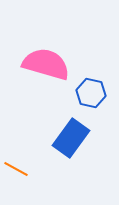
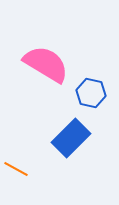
pink semicircle: rotated 15 degrees clockwise
blue rectangle: rotated 9 degrees clockwise
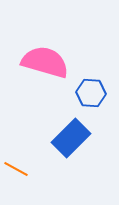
pink semicircle: moved 1 px left, 2 px up; rotated 15 degrees counterclockwise
blue hexagon: rotated 8 degrees counterclockwise
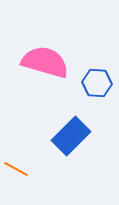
blue hexagon: moved 6 px right, 10 px up
blue rectangle: moved 2 px up
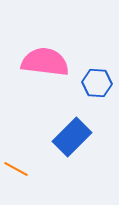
pink semicircle: rotated 9 degrees counterclockwise
blue rectangle: moved 1 px right, 1 px down
